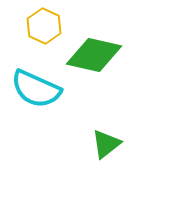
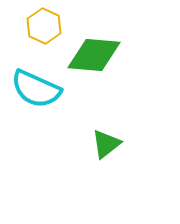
green diamond: rotated 8 degrees counterclockwise
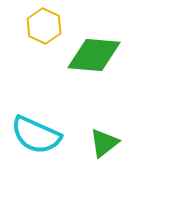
cyan semicircle: moved 46 px down
green triangle: moved 2 px left, 1 px up
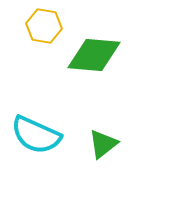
yellow hexagon: rotated 16 degrees counterclockwise
green triangle: moved 1 px left, 1 px down
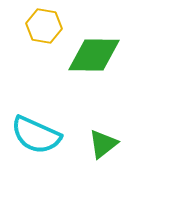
green diamond: rotated 4 degrees counterclockwise
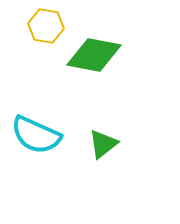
yellow hexagon: moved 2 px right
green diamond: rotated 10 degrees clockwise
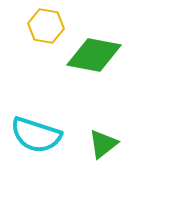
cyan semicircle: rotated 6 degrees counterclockwise
